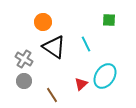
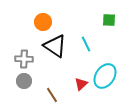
black triangle: moved 1 px right, 1 px up
gray cross: rotated 30 degrees counterclockwise
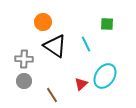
green square: moved 2 px left, 4 px down
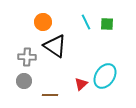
cyan line: moved 22 px up
gray cross: moved 3 px right, 2 px up
brown line: moved 2 px left; rotated 56 degrees counterclockwise
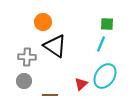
cyan line: moved 15 px right, 22 px down; rotated 49 degrees clockwise
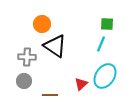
orange circle: moved 1 px left, 2 px down
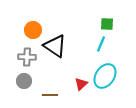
orange circle: moved 9 px left, 6 px down
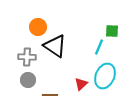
green square: moved 5 px right, 7 px down
orange circle: moved 5 px right, 3 px up
cyan line: moved 2 px left, 3 px down
cyan ellipse: rotated 10 degrees counterclockwise
gray circle: moved 4 px right, 1 px up
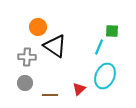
gray circle: moved 3 px left, 3 px down
red triangle: moved 2 px left, 5 px down
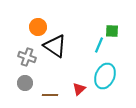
cyan line: moved 2 px up
gray cross: rotated 18 degrees clockwise
